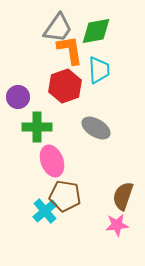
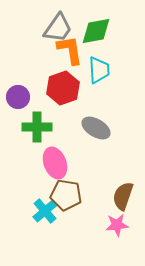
red hexagon: moved 2 px left, 2 px down
pink ellipse: moved 3 px right, 2 px down
brown pentagon: moved 1 px right, 1 px up
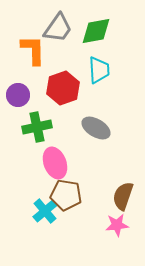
orange L-shape: moved 37 px left; rotated 8 degrees clockwise
purple circle: moved 2 px up
green cross: rotated 12 degrees counterclockwise
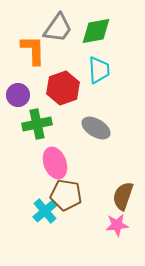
green cross: moved 3 px up
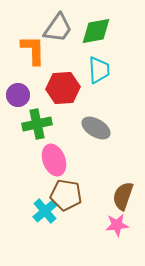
red hexagon: rotated 16 degrees clockwise
pink ellipse: moved 1 px left, 3 px up
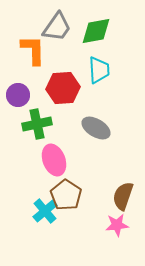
gray trapezoid: moved 1 px left, 1 px up
brown pentagon: rotated 24 degrees clockwise
